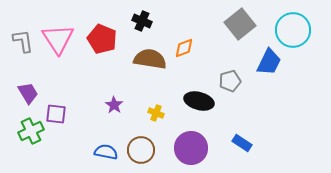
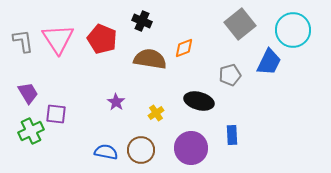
gray pentagon: moved 6 px up
purple star: moved 2 px right, 3 px up
yellow cross: rotated 35 degrees clockwise
blue rectangle: moved 10 px left, 8 px up; rotated 54 degrees clockwise
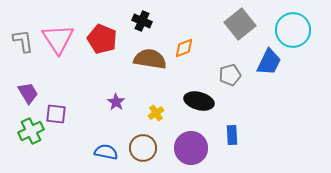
brown circle: moved 2 px right, 2 px up
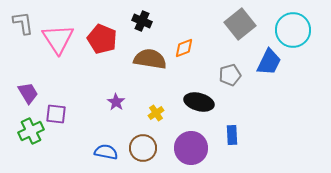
gray L-shape: moved 18 px up
black ellipse: moved 1 px down
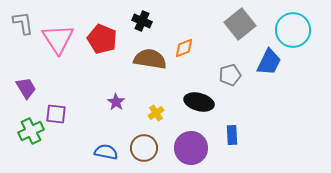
purple trapezoid: moved 2 px left, 5 px up
brown circle: moved 1 px right
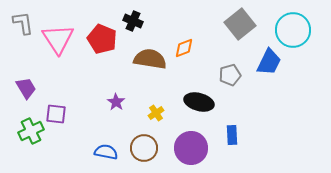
black cross: moved 9 px left
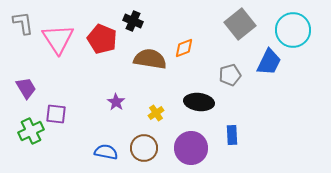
black ellipse: rotated 8 degrees counterclockwise
